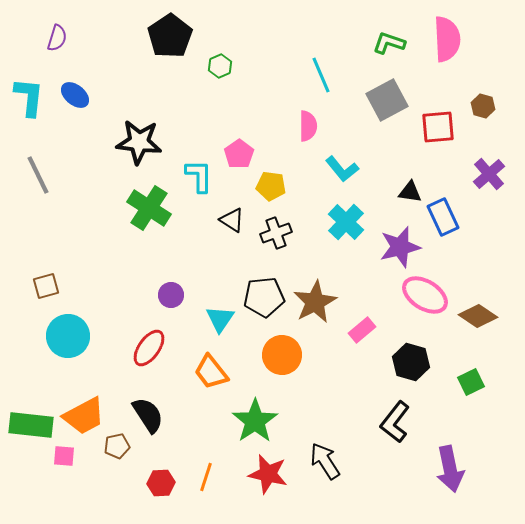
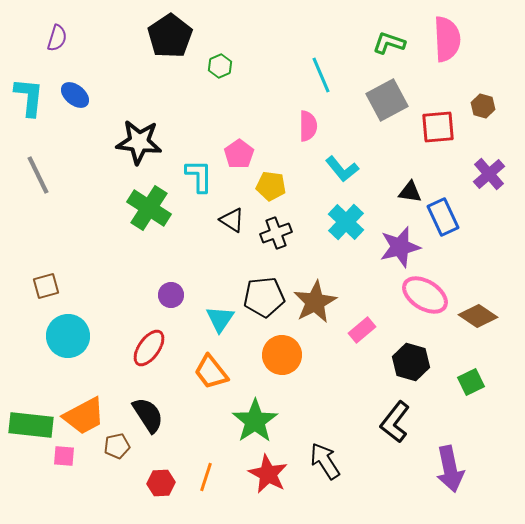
red star at (268, 474): rotated 15 degrees clockwise
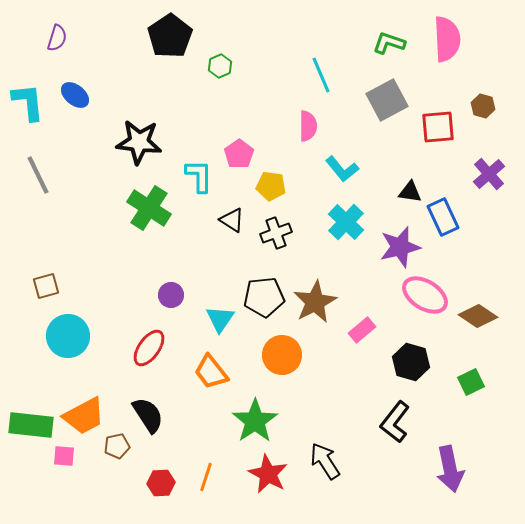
cyan L-shape at (29, 97): moved 1 px left, 5 px down; rotated 12 degrees counterclockwise
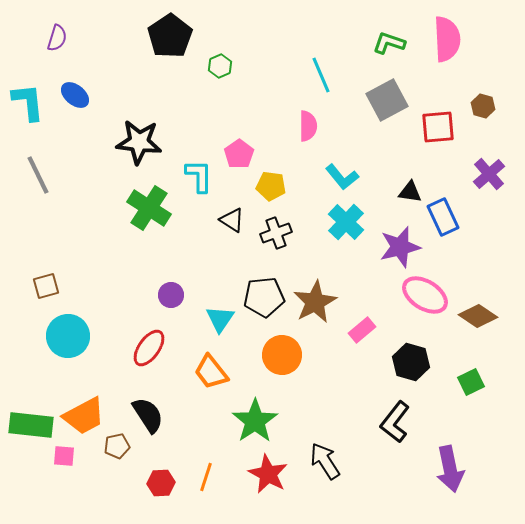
cyan L-shape at (342, 169): moved 8 px down
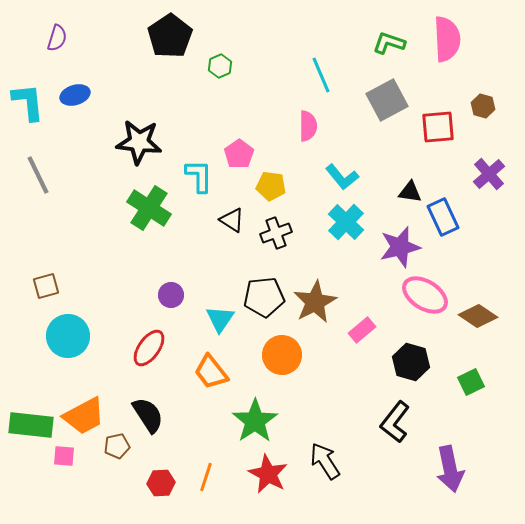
blue ellipse at (75, 95): rotated 56 degrees counterclockwise
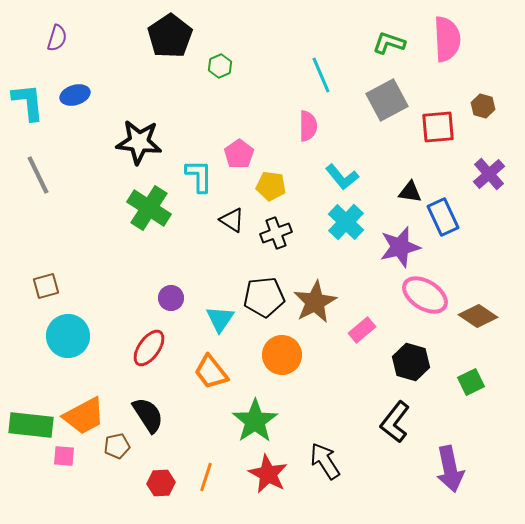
purple circle at (171, 295): moved 3 px down
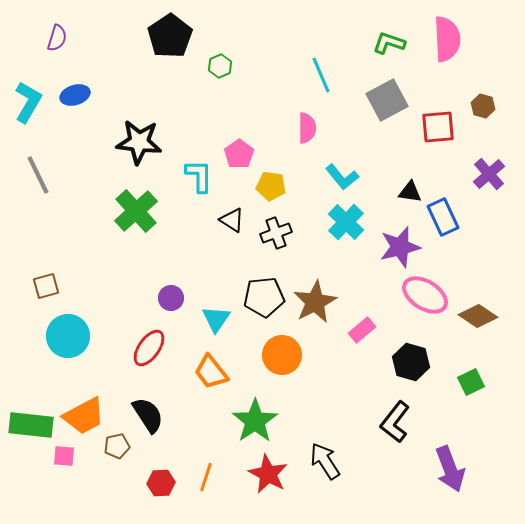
cyan L-shape at (28, 102): rotated 36 degrees clockwise
pink semicircle at (308, 126): moved 1 px left, 2 px down
green cross at (149, 208): moved 13 px left, 3 px down; rotated 15 degrees clockwise
cyan triangle at (220, 319): moved 4 px left
purple arrow at (450, 469): rotated 9 degrees counterclockwise
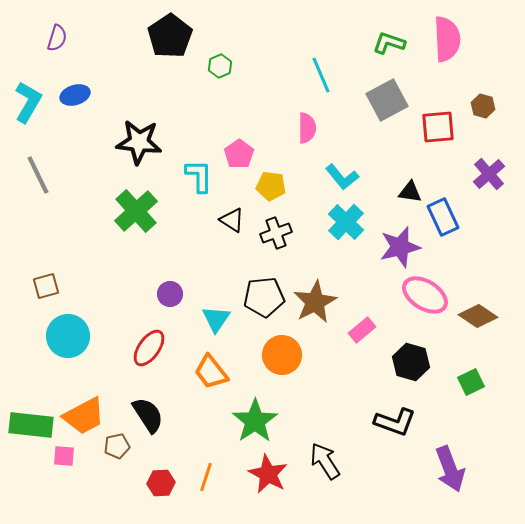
purple circle at (171, 298): moved 1 px left, 4 px up
black L-shape at (395, 422): rotated 108 degrees counterclockwise
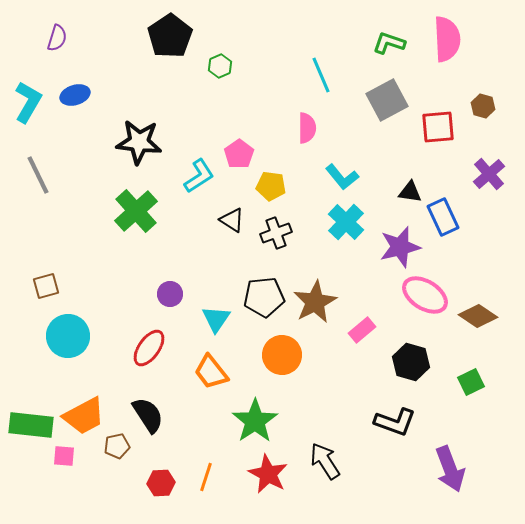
cyan L-shape at (199, 176): rotated 57 degrees clockwise
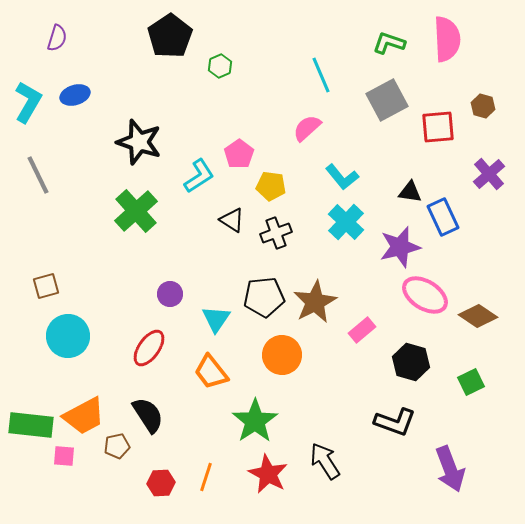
pink semicircle at (307, 128): rotated 132 degrees counterclockwise
black star at (139, 142): rotated 12 degrees clockwise
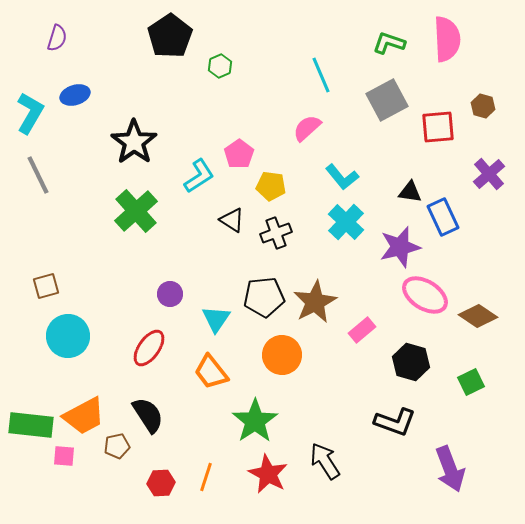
cyan L-shape at (28, 102): moved 2 px right, 11 px down
black star at (139, 142): moved 5 px left; rotated 18 degrees clockwise
